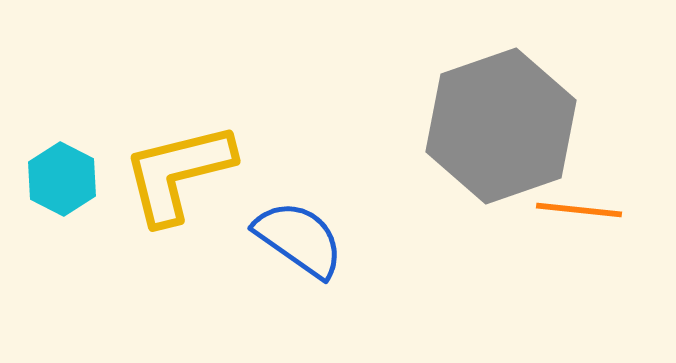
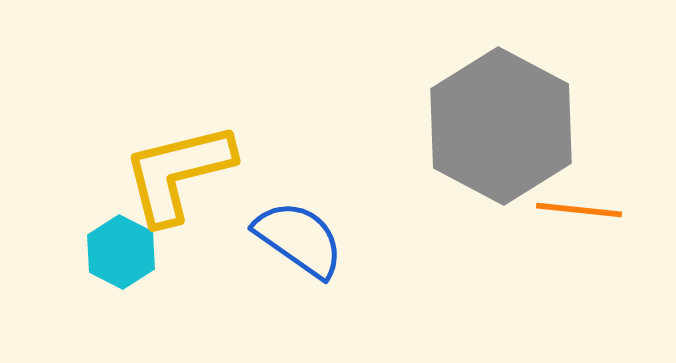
gray hexagon: rotated 13 degrees counterclockwise
cyan hexagon: moved 59 px right, 73 px down
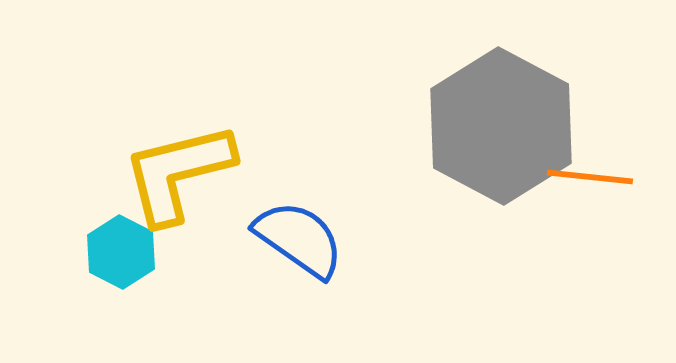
orange line: moved 11 px right, 33 px up
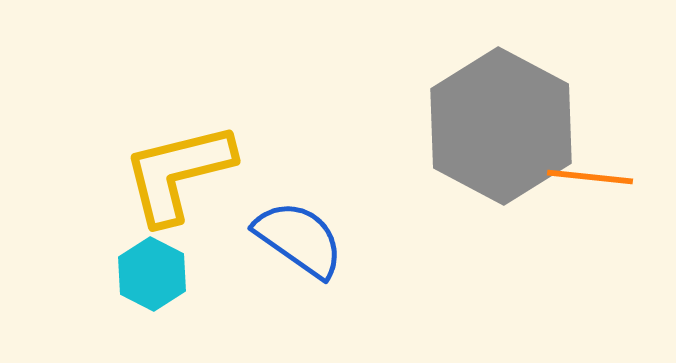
cyan hexagon: moved 31 px right, 22 px down
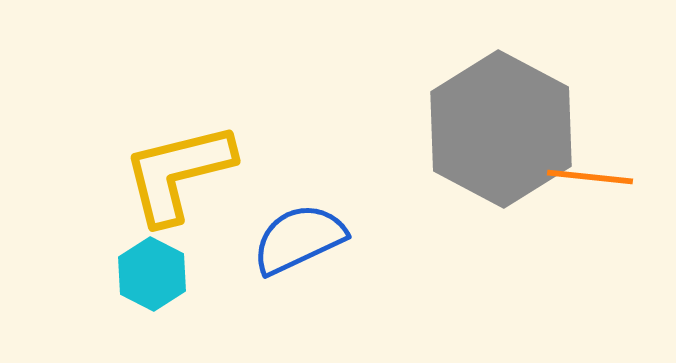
gray hexagon: moved 3 px down
blue semicircle: rotated 60 degrees counterclockwise
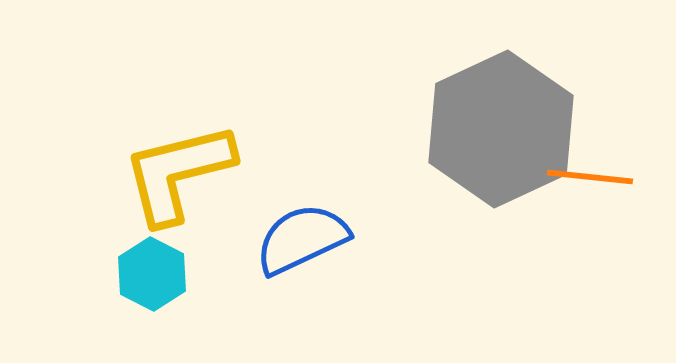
gray hexagon: rotated 7 degrees clockwise
blue semicircle: moved 3 px right
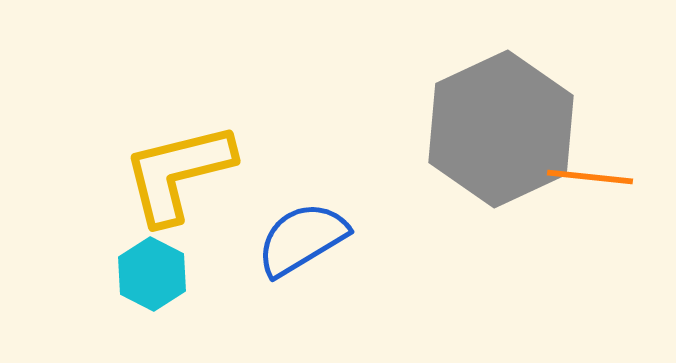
blue semicircle: rotated 6 degrees counterclockwise
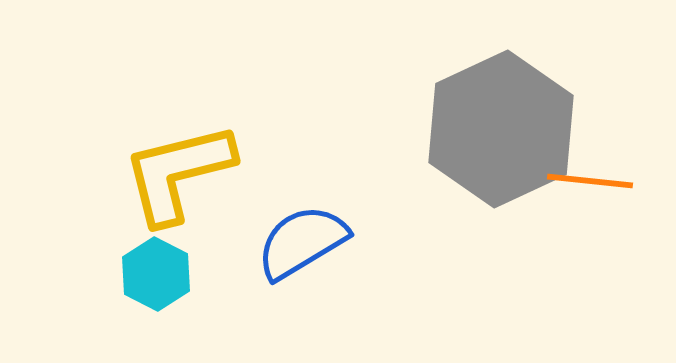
orange line: moved 4 px down
blue semicircle: moved 3 px down
cyan hexagon: moved 4 px right
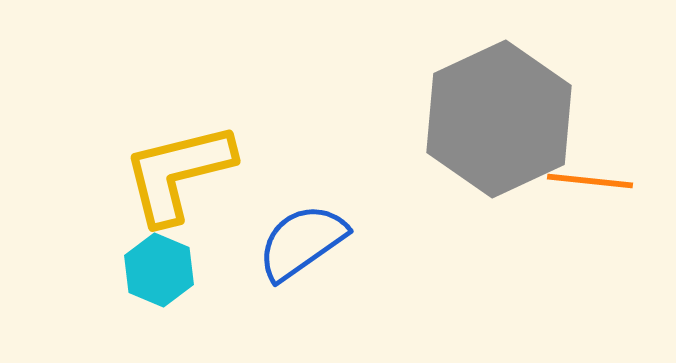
gray hexagon: moved 2 px left, 10 px up
blue semicircle: rotated 4 degrees counterclockwise
cyan hexagon: moved 3 px right, 4 px up; rotated 4 degrees counterclockwise
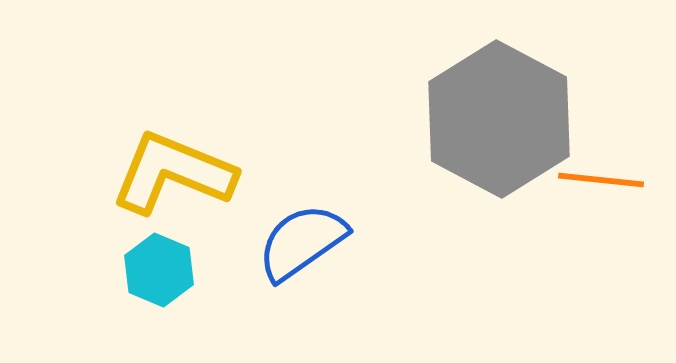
gray hexagon: rotated 7 degrees counterclockwise
yellow L-shape: moved 5 px left; rotated 36 degrees clockwise
orange line: moved 11 px right, 1 px up
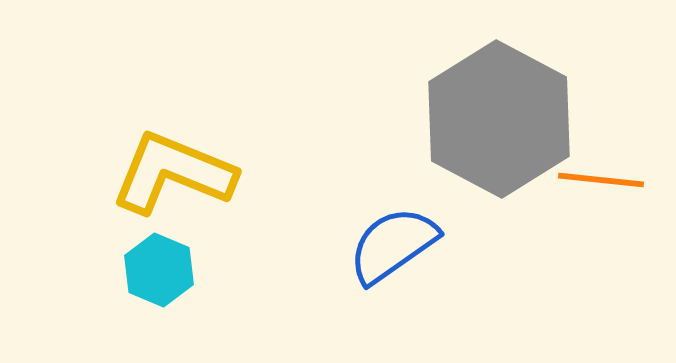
blue semicircle: moved 91 px right, 3 px down
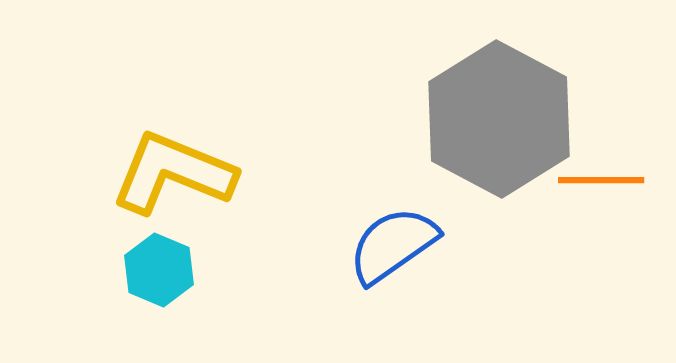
orange line: rotated 6 degrees counterclockwise
